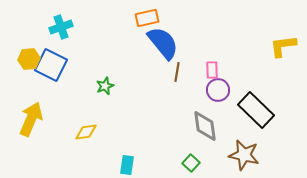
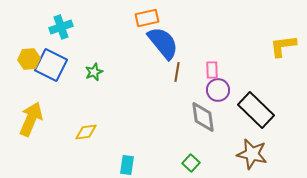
green star: moved 11 px left, 14 px up
gray diamond: moved 2 px left, 9 px up
brown star: moved 8 px right, 1 px up
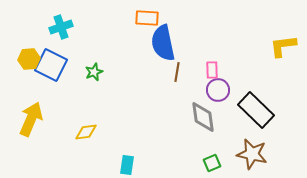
orange rectangle: rotated 15 degrees clockwise
blue semicircle: rotated 153 degrees counterclockwise
green square: moved 21 px right; rotated 24 degrees clockwise
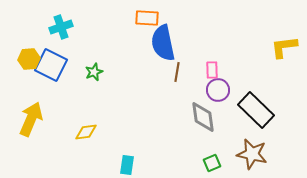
yellow L-shape: moved 1 px right, 1 px down
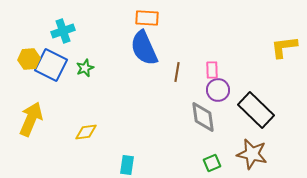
cyan cross: moved 2 px right, 4 px down
blue semicircle: moved 19 px left, 5 px down; rotated 12 degrees counterclockwise
green star: moved 9 px left, 4 px up
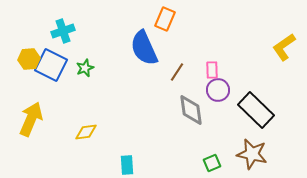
orange rectangle: moved 18 px right, 1 px down; rotated 70 degrees counterclockwise
yellow L-shape: rotated 28 degrees counterclockwise
brown line: rotated 24 degrees clockwise
gray diamond: moved 12 px left, 7 px up
cyan rectangle: rotated 12 degrees counterclockwise
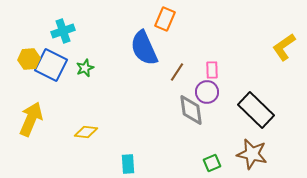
purple circle: moved 11 px left, 2 px down
yellow diamond: rotated 15 degrees clockwise
cyan rectangle: moved 1 px right, 1 px up
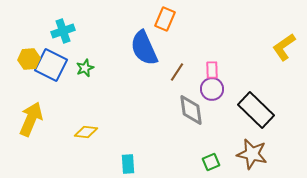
purple circle: moved 5 px right, 3 px up
green square: moved 1 px left, 1 px up
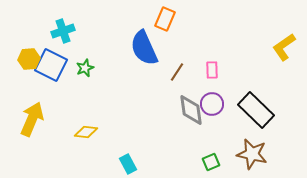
purple circle: moved 15 px down
yellow arrow: moved 1 px right
cyan rectangle: rotated 24 degrees counterclockwise
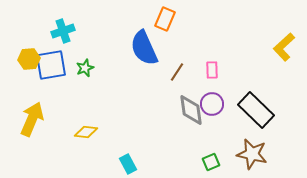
yellow L-shape: rotated 8 degrees counterclockwise
blue square: rotated 36 degrees counterclockwise
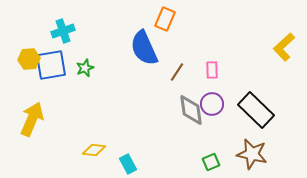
yellow diamond: moved 8 px right, 18 px down
